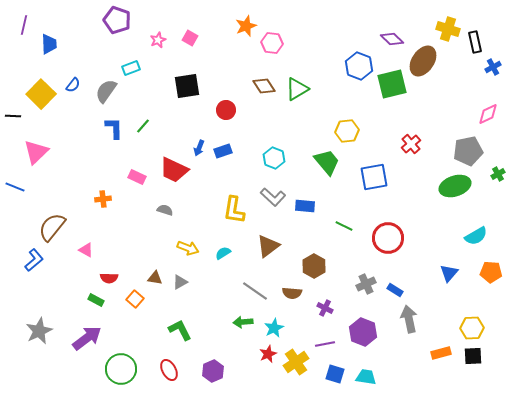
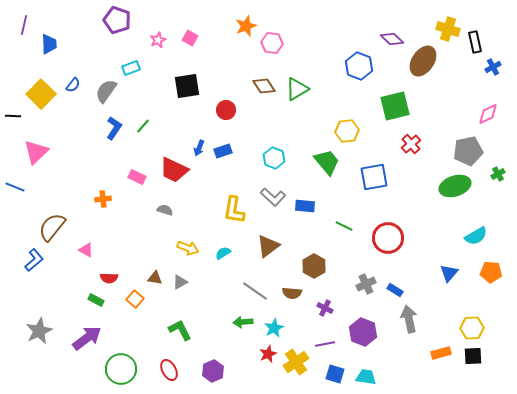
green square at (392, 84): moved 3 px right, 22 px down
blue L-shape at (114, 128): rotated 35 degrees clockwise
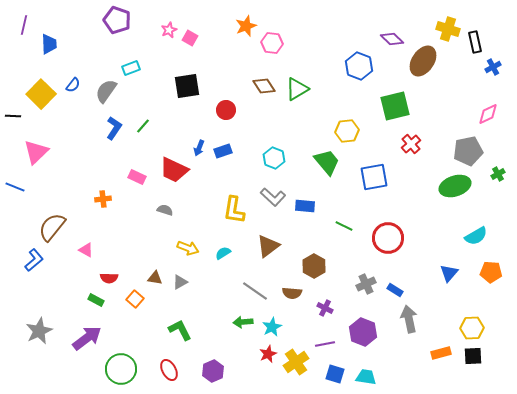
pink star at (158, 40): moved 11 px right, 10 px up
cyan star at (274, 328): moved 2 px left, 1 px up
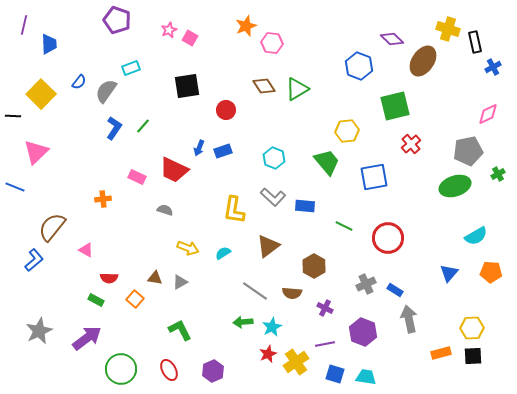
blue semicircle at (73, 85): moved 6 px right, 3 px up
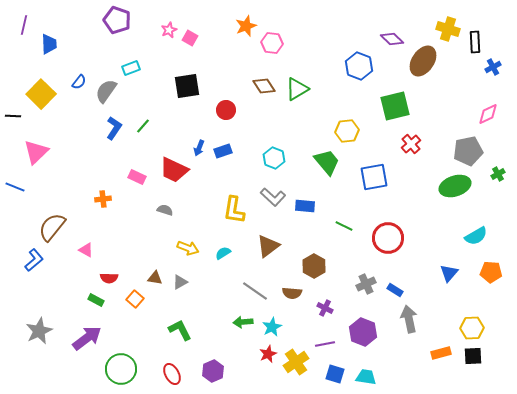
black rectangle at (475, 42): rotated 10 degrees clockwise
red ellipse at (169, 370): moved 3 px right, 4 px down
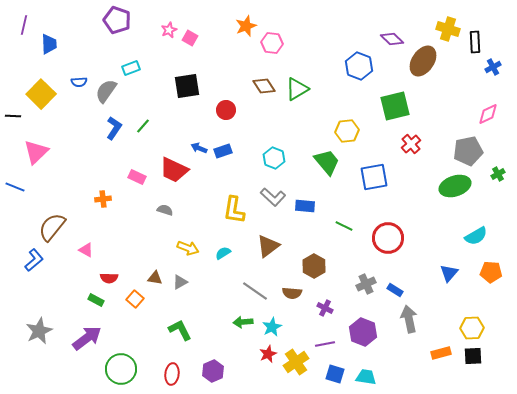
blue semicircle at (79, 82): rotated 49 degrees clockwise
blue arrow at (199, 148): rotated 91 degrees clockwise
red ellipse at (172, 374): rotated 35 degrees clockwise
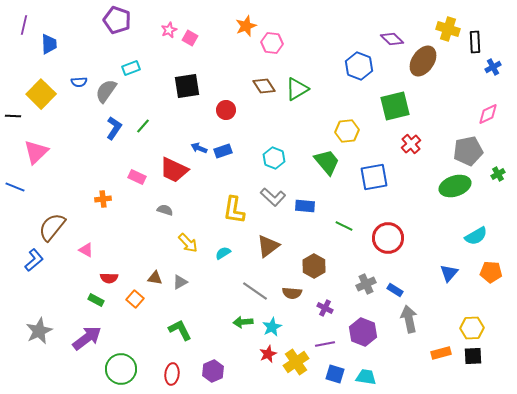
yellow arrow at (188, 248): moved 5 px up; rotated 25 degrees clockwise
